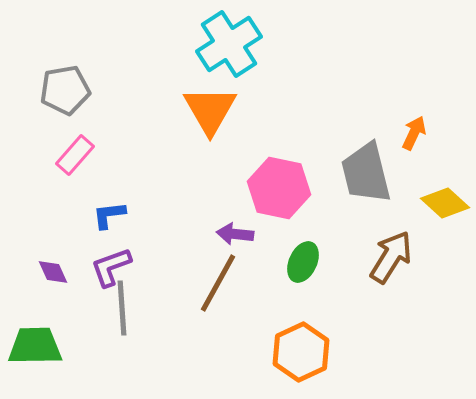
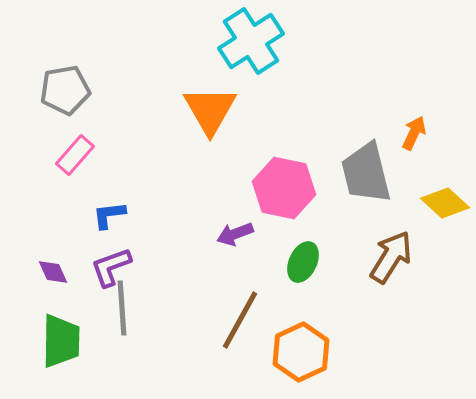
cyan cross: moved 22 px right, 3 px up
pink hexagon: moved 5 px right
purple arrow: rotated 27 degrees counterclockwise
brown line: moved 22 px right, 37 px down
green trapezoid: moved 26 px right, 5 px up; rotated 92 degrees clockwise
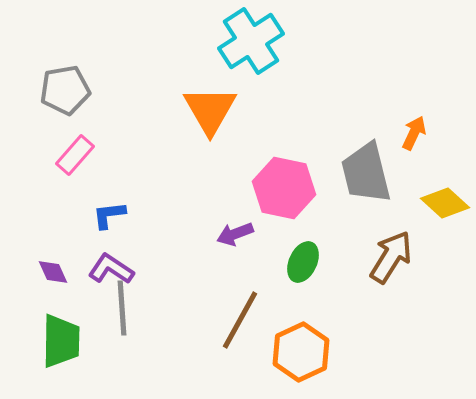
purple L-shape: moved 2 px down; rotated 54 degrees clockwise
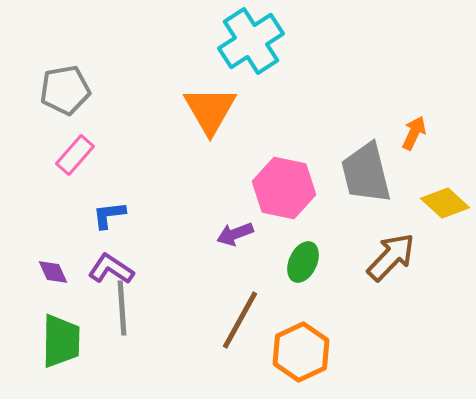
brown arrow: rotated 12 degrees clockwise
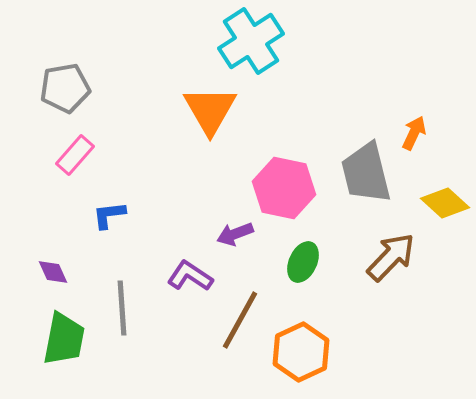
gray pentagon: moved 2 px up
purple L-shape: moved 79 px right, 7 px down
green trapezoid: moved 3 px right, 2 px up; rotated 10 degrees clockwise
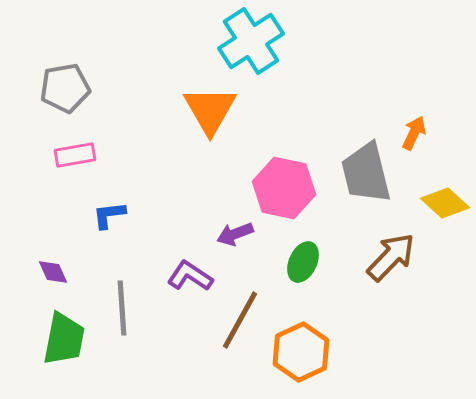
pink rectangle: rotated 39 degrees clockwise
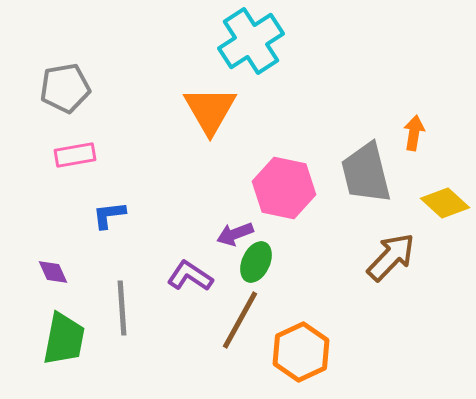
orange arrow: rotated 16 degrees counterclockwise
green ellipse: moved 47 px left
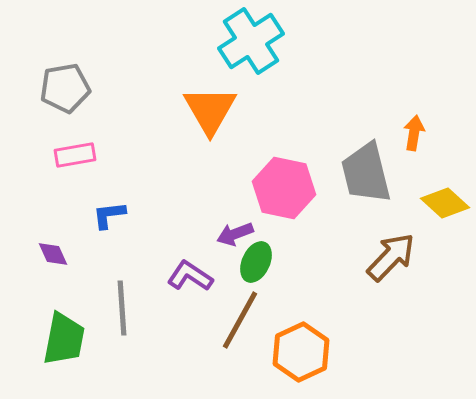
purple diamond: moved 18 px up
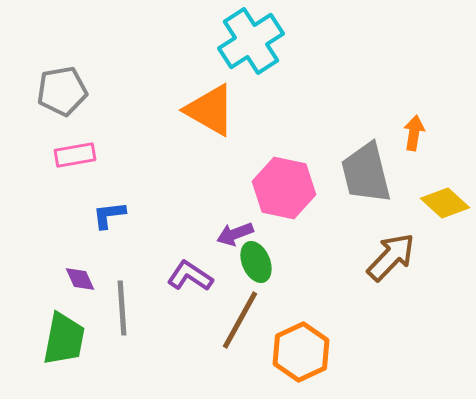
gray pentagon: moved 3 px left, 3 px down
orange triangle: rotated 30 degrees counterclockwise
purple diamond: moved 27 px right, 25 px down
green ellipse: rotated 48 degrees counterclockwise
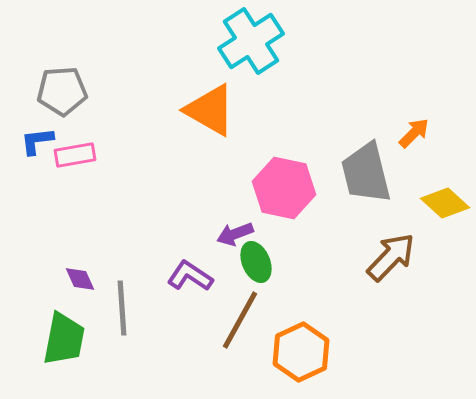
gray pentagon: rotated 6 degrees clockwise
orange arrow: rotated 36 degrees clockwise
blue L-shape: moved 72 px left, 74 px up
